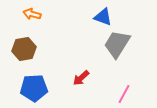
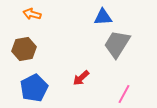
blue triangle: rotated 24 degrees counterclockwise
blue pentagon: rotated 24 degrees counterclockwise
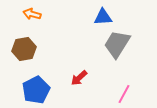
red arrow: moved 2 px left
blue pentagon: moved 2 px right, 2 px down
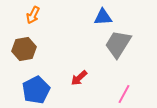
orange arrow: moved 1 px right, 1 px down; rotated 78 degrees counterclockwise
gray trapezoid: moved 1 px right
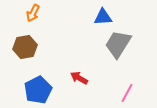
orange arrow: moved 2 px up
brown hexagon: moved 1 px right, 2 px up
red arrow: rotated 72 degrees clockwise
blue pentagon: moved 2 px right
pink line: moved 3 px right, 1 px up
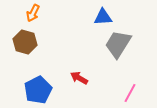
brown hexagon: moved 5 px up; rotated 25 degrees clockwise
pink line: moved 3 px right
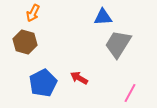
blue pentagon: moved 5 px right, 7 px up
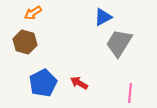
orange arrow: rotated 30 degrees clockwise
blue triangle: rotated 24 degrees counterclockwise
gray trapezoid: moved 1 px right, 1 px up
red arrow: moved 5 px down
pink line: rotated 24 degrees counterclockwise
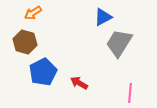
blue pentagon: moved 11 px up
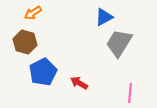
blue triangle: moved 1 px right
